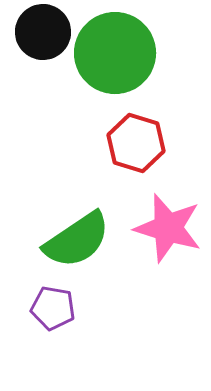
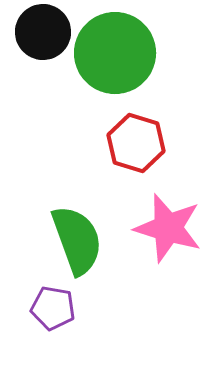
green semicircle: rotated 76 degrees counterclockwise
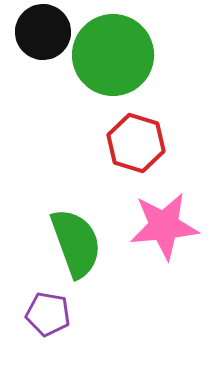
green circle: moved 2 px left, 2 px down
pink star: moved 4 px left, 2 px up; rotated 22 degrees counterclockwise
green semicircle: moved 1 px left, 3 px down
purple pentagon: moved 5 px left, 6 px down
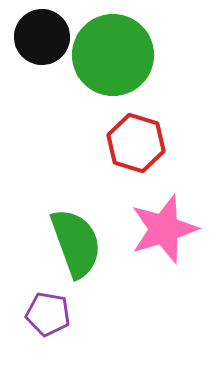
black circle: moved 1 px left, 5 px down
pink star: moved 3 px down; rotated 12 degrees counterclockwise
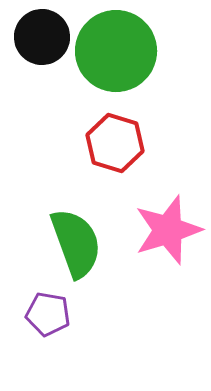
green circle: moved 3 px right, 4 px up
red hexagon: moved 21 px left
pink star: moved 4 px right, 1 px down
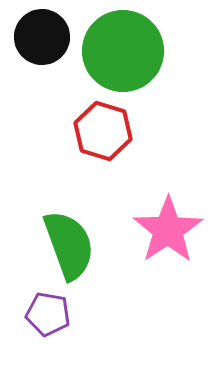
green circle: moved 7 px right
red hexagon: moved 12 px left, 12 px up
pink star: rotated 16 degrees counterclockwise
green semicircle: moved 7 px left, 2 px down
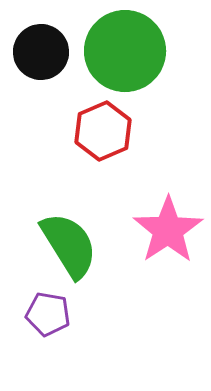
black circle: moved 1 px left, 15 px down
green circle: moved 2 px right
red hexagon: rotated 20 degrees clockwise
green semicircle: rotated 12 degrees counterclockwise
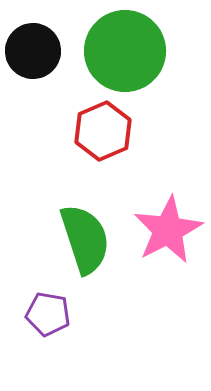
black circle: moved 8 px left, 1 px up
pink star: rotated 6 degrees clockwise
green semicircle: moved 16 px right, 6 px up; rotated 14 degrees clockwise
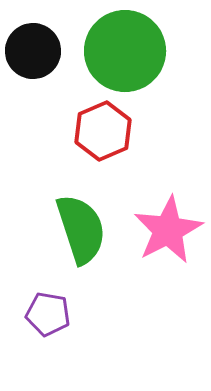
green semicircle: moved 4 px left, 10 px up
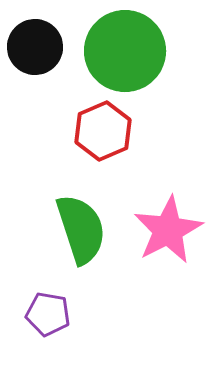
black circle: moved 2 px right, 4 px up
